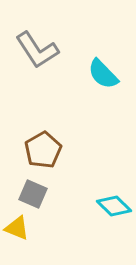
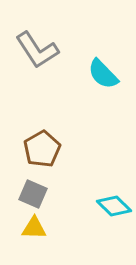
brown pentagon: moved 1 px left, 1 px up
yellow triangle: moved 17 px right; rotated 20 degrees counterclockwise
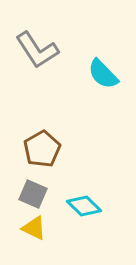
cyan diamond: moved 30 px left
yellow triangle: rotated 24 degrees clockwise
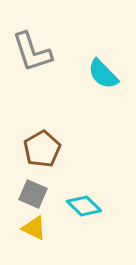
gray L-shape: moved 5 px left, 2 px down; rotated 15 degrees clockwise
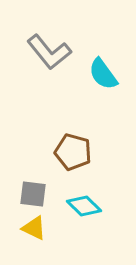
gray L-shape: moved 17 px right; rotated 21 degrees counterclockwise
cyan semicircle: rotated 8 degrees clockwise
brown pentagon: moved 31 px right, 3 px down; rotated 27 degrees counterclockwise
gray square: rotated 16 degrees counterclockwise
